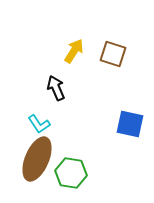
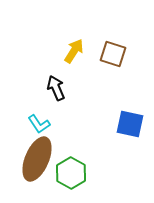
green hexagon: rotated 20 degrees clockwise
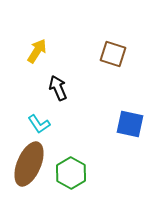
yellow arrow: moved 37 px left
black arrow: moved 2 px right
brown ellipse: moved 8 px left, 5 px down
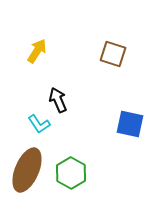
black arrow: moved 12 px down
brown ellipse: moved 2 px left, 6 px down
